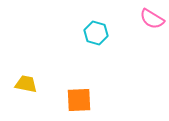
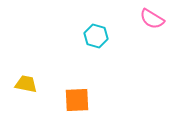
cyan hexagon: moved 3 px down
orange square: moved 2 px left
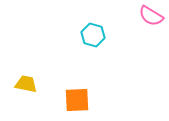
pink semicircle: moved 1 px left, 3 px up
cyan hexagon: moved 3 px left, 1 px up
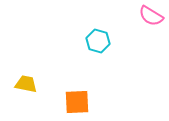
cyan hexagon: moved 5 px right, 6 px down
orange square: moved 2 px down
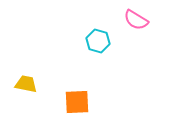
pink semicircle: moved 15 px left, 4 px down
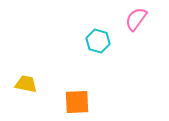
pink semicircle: moved 1 px up; rotated 95 degrees clockwise
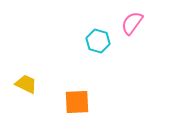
pink semicircle: moved 4 px left, 4 px down
yellow trapezoid: rotated 15 degrees clockwise
